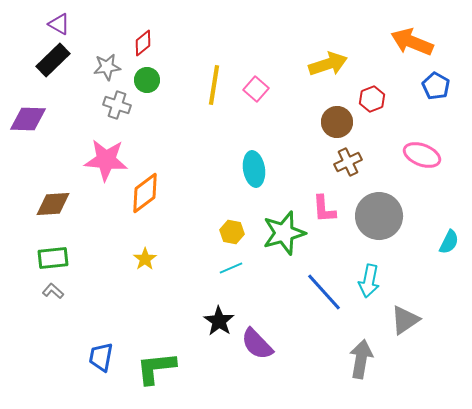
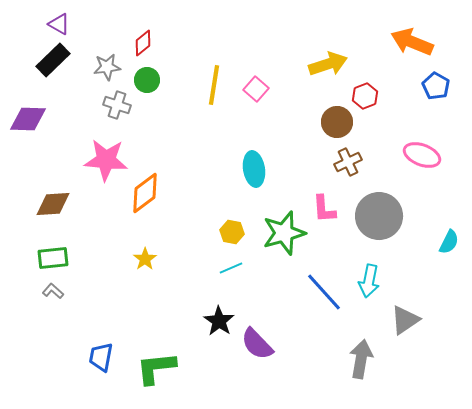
red hexagon: moved 7 px left, 3 px up
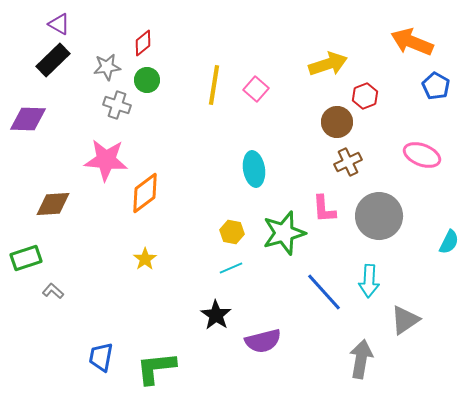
green rectangle: moved 27 px left; rotated 12 degrees counterclockwise
cyan arrow: rotated 8 degrees counterclockwise
black star: moved 3 px left, 6 px up
purple semicircle: moved 6 px right, 3 px up; rotated 60 degrees counterclockwise
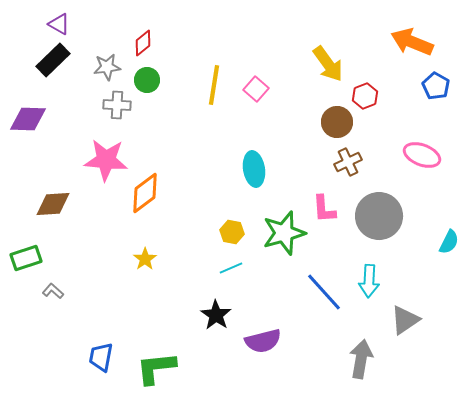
yellow arrow: rotated 72 degrees clockwise
gray cross: rotated 16 degrees counterclockwise
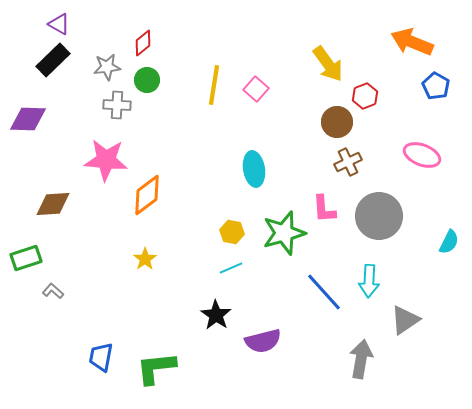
orange diamond: moved 2 px right, 2 px down
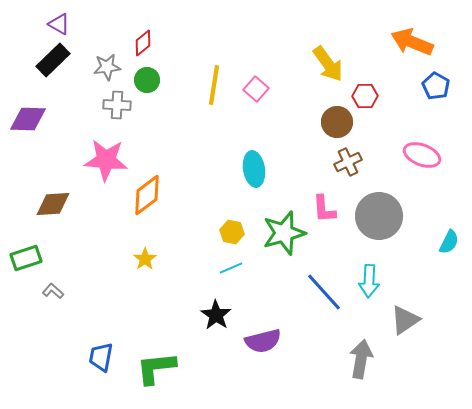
red hexagon: rotated 20 degrees clockwise
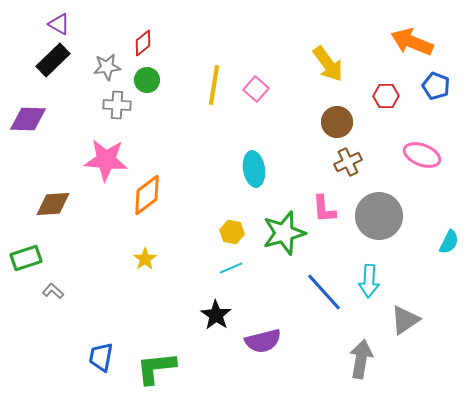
blue pentagon: rotated 8 degrees counterclockwise
red hexagon: moved 21 px right
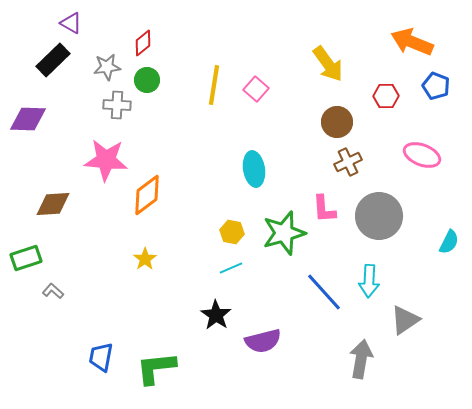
purple triangle: moved 12 px right, 1 px up
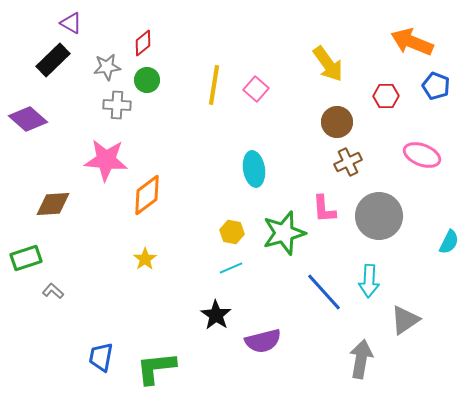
purple diamond: rotated 39 degrees clockwise
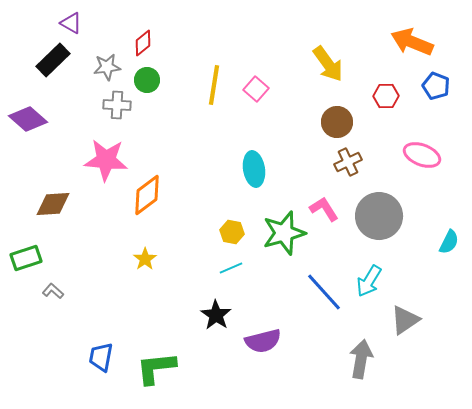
pink L-shape: rotated 152 degrees clockwise
cyan arrow: rotated 28 degrees clockwise
